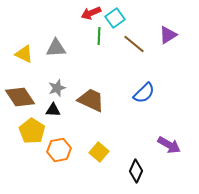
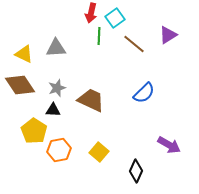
red arrow: rotated 54 degrees counterclockwise
brown diamond: moved 12 px up
yellow pentagon: moved 2 px right
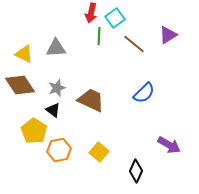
black triangle: rotated 35 degrees clockwise
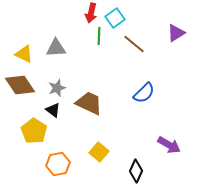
purple triangle: moved 8 px right, 2 px up
brown trapezoid: moved 2 px left, 3 px down
orange hexagon: moved 1 px left, 14 px down
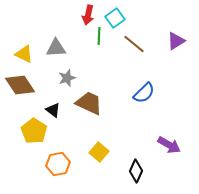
red arrow: moved 3 px left, 2 px down
purple triangle: moved 8 px down
gray star: moved 10 px right, 10 px up
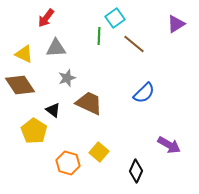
red arrow: moved 42 px left, 3 px down; rotated 24 degrees clockwise
purple triangle: moved 17 px up
orange hexagon: moved 10 px right, 1 px up; rotated 25 degrees clockwise
